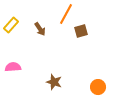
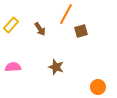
brown star: moved 2 px right, 15 px up
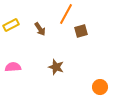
yellow rectangle: rotated 21 degrees clockwise
orange circle: moved 2 px right
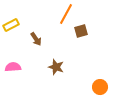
brown arrow: moved 4 px left, 10 px down
